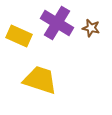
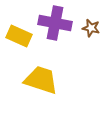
purple cross: moved 2 px left; rotated 20 degrees counterclockwise
yellow trapezoid: moved 1 px right
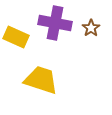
brown star: rotated 24 degrees clockwise
yellow rectangle: moved 3 px left, 1 px down
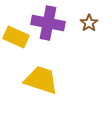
purple cross: moved 7 px left
brown star: moved 2 px left, 5 px up
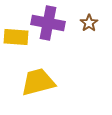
yellow rectangle: rotated 20 degrees counterclockwise
yellow trapezoid: moved 3 px left, 2 px down; rotated 33 degrees counterclockwise
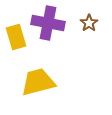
yellow rectangle: rotated 70 degrees clockwise
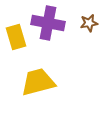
brown star: rotated 24 degrees clockwise
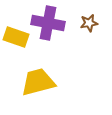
yellow rectangle: rotated 55 degrees counterclockwise
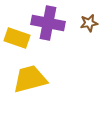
yellow rectangle: moved 1 px right, 1 px down
yellow trapezoid: moved 8 px left, 3 px up
